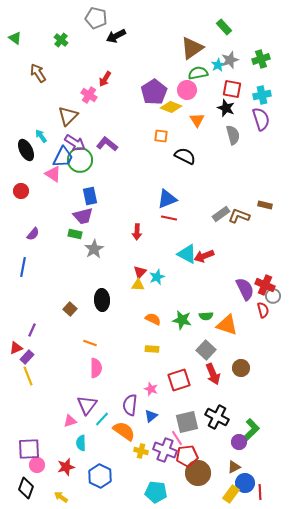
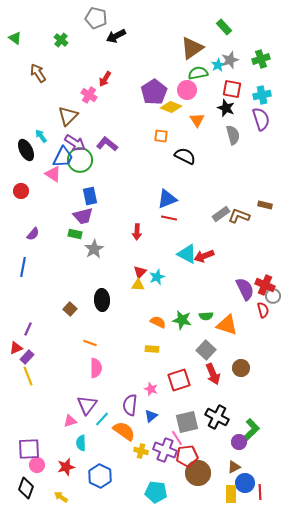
orange semicircle at (153, 319): moved 5 px right, 3 px down
purple line at (32, 330): moved 4 px left, 1 px up
yellow rectangle at (231, 494): rotated 36 degrees counterclockwise
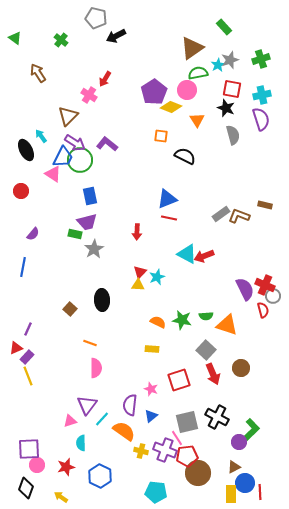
purple trapezoid at (83, 216): moved 4 px right, 6 px down
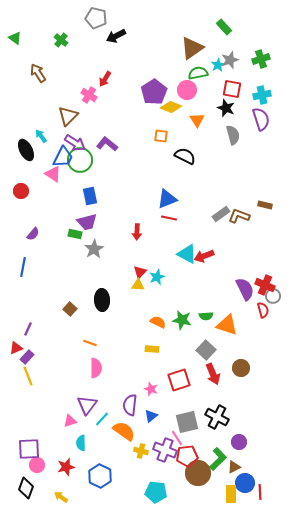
green L-shape at (251, 430): moved 33 px left, 29 px down
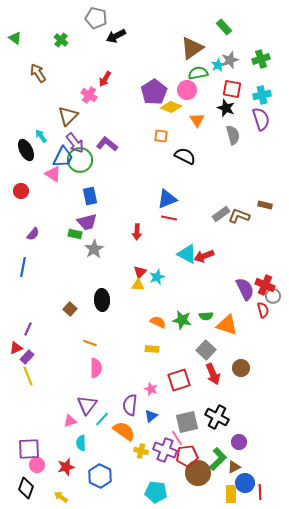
purple arrow at (75, 143): rotated 20 degrees clockwise
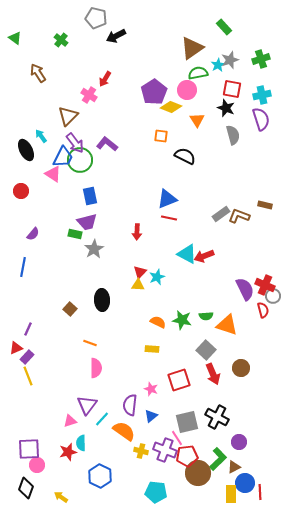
red star at (66, 467): moved 2 px right, 15 px up
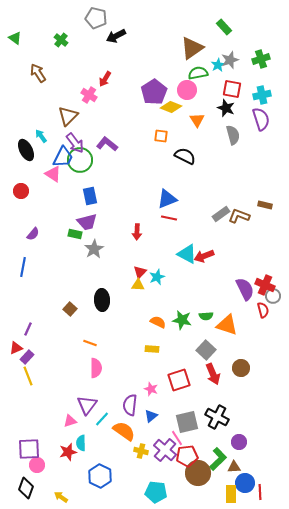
purple cross at (165, 450): rotated 20 degrees clockwise
brown triangle at (234, 467): rotated 24 degrees clockwise
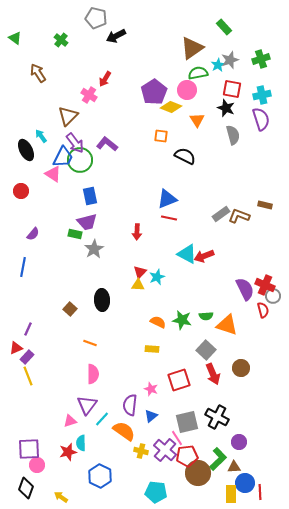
pink semicircle at (96, 368): moved 3 px left, 6 px down
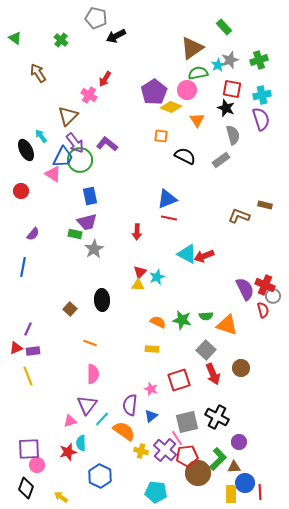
green cross at (261, 59): moved 2 px left, 1 px down
gray rectangle at (221, 214): moved 54 px up
purple rectangle at (27, 357): moved 6 px right, 6 px up; rotated 40 degrees clockwise
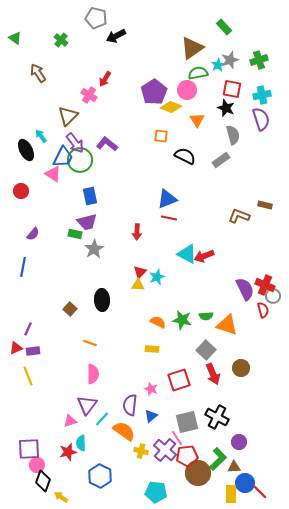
black diamond at (26, 488): moved 17 px right, 7 px up
red line at (260, 492): rotated 42 degrees counterclockwise
